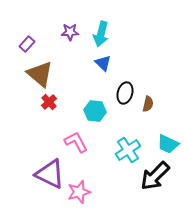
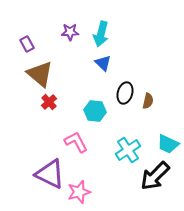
purple rectangle: rotated 70 degrees counterclockwise
brown semicircle: moved 3 px up
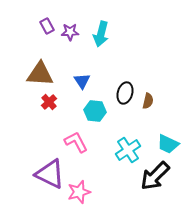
purple rectangle: moved 20 px right, 18 px up
blue triangle: moved 21 px left, 18 px down; rotated 12 degrees clockwise
brown triangle: rotated 36 degrees counterclockwise
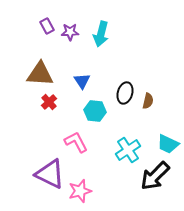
pink star: moved 1 px right, 1 px up
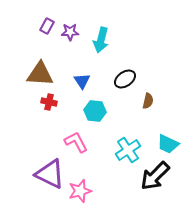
purple rectangle: rotated 56 degrees clockwise
cyan arrow: moved 6 px down
black ellipse: moved 14 px up; rotated 40 degrees clockwise
red cross: rotated 35 degrees counterclockwise
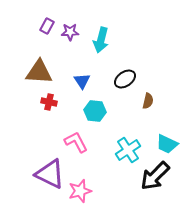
brown triangle: moved 1 px left, 2 px up
cyan trapezoid: moved 1 px left
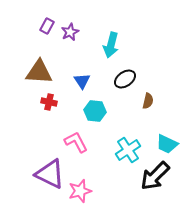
purple star: rotated 24 degrees counterclockwise
cyan arrow: moved 10 px right, 5 px down
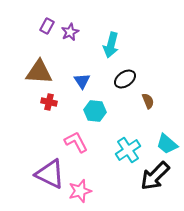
brown semicircle: rotated 35 degrees counterclockwise
cyan trapezoid: rotated 15 degrees clockwise
